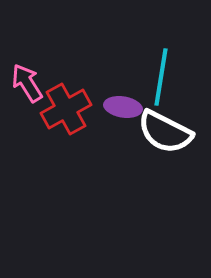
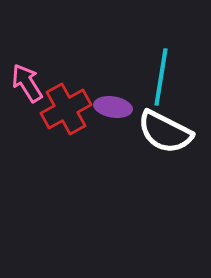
purple ellipse: moved 10 px left
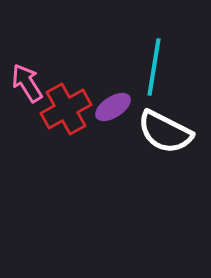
cyan line: moved 7 px left, 10 px up
purple ellipse: rotated 42 degrees counterclockwise
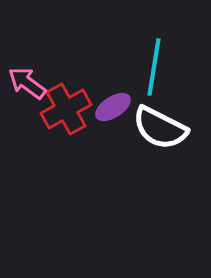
pink arrow: rotated 21 degrees counterclockwise
white semicircle: moved 5 px left, 4 px up
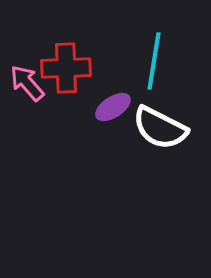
cyan line: moved 6 px up
pink arrow: rotated 12 degrees clockwise
red cross: moved 41 px up; rotated 27 degrees clockwise
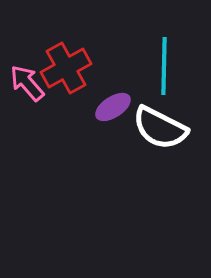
cyan line: moved 10 px right, 5 px down; rotated 8 degrees counterclockwise
red cross: rotated 27 degrees counterclockwise
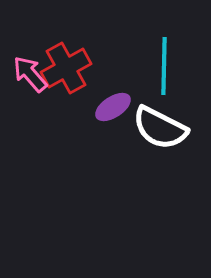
pink arrow: moved 3 px right, 9 px up
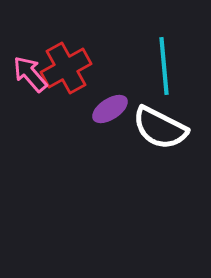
cyan line: rotated 6 degrees counterclockwise
purple ellipse: moved 3 px left, 2 px down
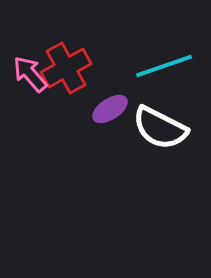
cyan line: rotated 76 degrees clockwise
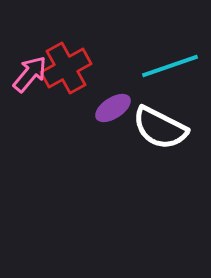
cyan line: moved 6 px right
pink arrow: rotated 81 degrees clockwise
purple ellipse: moved 3 px right, 1 px up
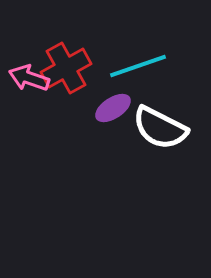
cyan line: moved 32 px left
pink arrow: moved 1 px left, 4 px down; rotated 111 degrees counterclockwise
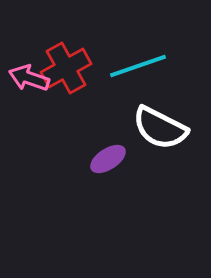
purple ellipse: moved 5 px left, 51 px down
